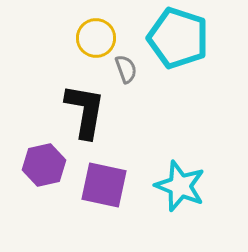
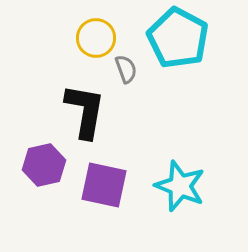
cyan pentagon: rotated 10 degrees clockwise
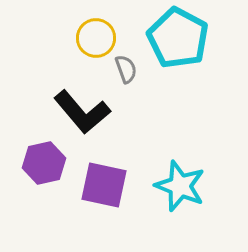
black L-shape: moved 3 px left, 1 px down; rotated 130 degrees clockwise
purple hexagon: moved 2 px up
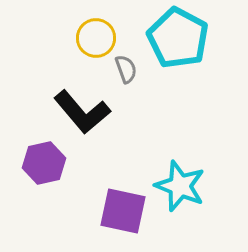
purple square: moved 19 px right, 26 px down
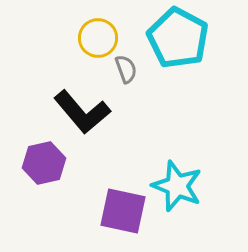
yellow circle: moved 2 px right
cyan star: moved 3 px left
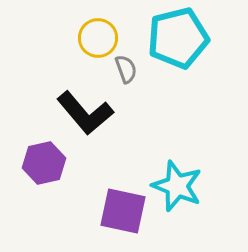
cyan pentagon: rotated 30 degrees clockwise
black L-shape: moved 3 px right, 1 px down
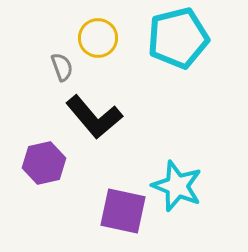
gray semicircle: moved 64 px left, 2 px up
black L-shape: moved 9 px right, 4 px down
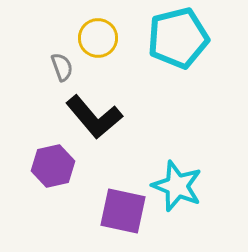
purple hexagon: moved 9 px right, 3 px down
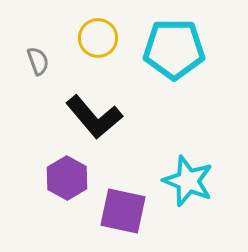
cyan pentagon: moved 4 px left, 11 px down; rotated 14 degrees clockwise
gray semicircle: moved 24 px left, 6 px up
purple hexagon: moved 14 px right, 12 px down; rotated 18 degrees counterclockwise
cyan star: moved 11 px right, 5 px up
